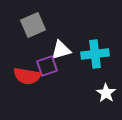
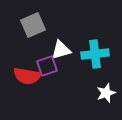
white star: rotated 18 degrees clockwise
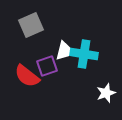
gray square: moved 2 px left
white triangle: moved 4 px right, 1 px down
cyan cross: moved 11 px left; rotated 16 degrees clockwise
red semicircle: rotated 28 degrees clockwise
